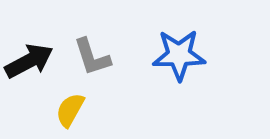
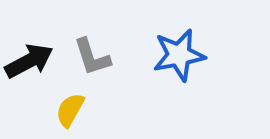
blue star: rotated 10 degrees counterclockwise
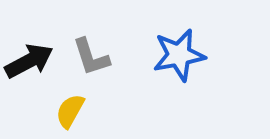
gray L-shape: moved 1 px left
yellow semicircle: moved 1 px down
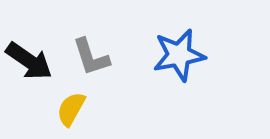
black arrow: rotated 63 degrees clockwise
yellow semicircle: moved 1 px right, 2 px up
